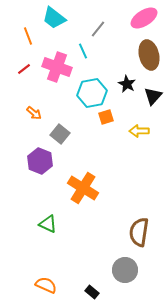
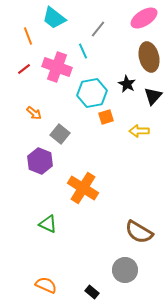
brown ellipse: moved 2 px down
brown semicircle: rotated 68 degrees counterclockwise
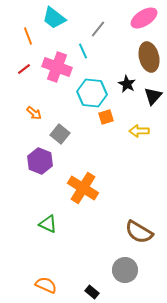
cyan hexagon: rotated 16 degrees clockwise
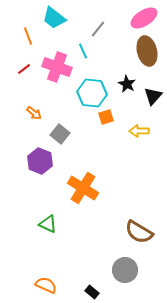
brown ellipse: moved 2 px left, 6 px up
